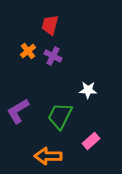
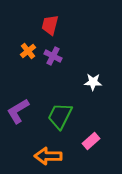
white star: moved 5 px right, 8 px up
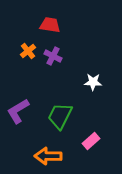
red trapezoid: rotated 85 degrees clockwise
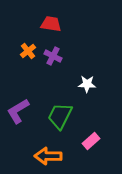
red trapezoid: moved 1 px right, 1 px up
white star: moved 6 px left, 2 px down
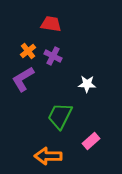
purple L-shape: moved 5 px right, 32 px up
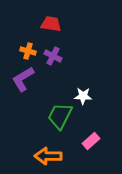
orange cross: rotated 35 degrees counterclockwise
white star: moved 4 px left, 12 px down
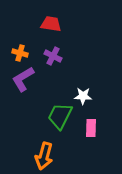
orange cross: moved 8 px left, 2 px down
pink rectangle: moved 13 px up; rotated 48 degrees counterclockwise
orange arrow: moved 4 px left; rotated 76 degrees counterclockwise
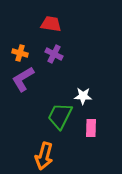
purple cross: moved 1 px right, 2 px up
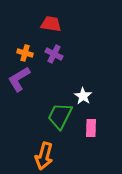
orange cross: moved 5 px right
purple L-shape: moved 4 px left
white star: rotated 30 degrees clockwise
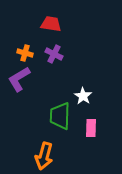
green trapezoid: rotated 24 degrees counterclockwise
